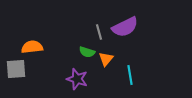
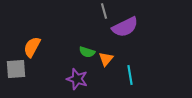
gray line: moved 5 px right, 21 px up
orange semicircle: rotated 55 degrees counterclockwise
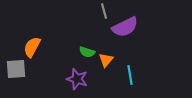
orange triangle: moved 1 px down
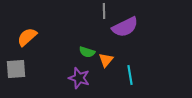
gray line: rotated 14 degrees clockwise
orange semicircle: moved 5 px left, 10 px up; rotated 20 degrees clockwise
purple star: moved 2 px right, 1 px up
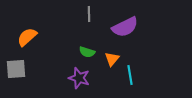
gray line: moved 15 px left, 3 px down
orange triangle: moved 6 px right, 1 px up
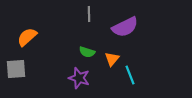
cyan line: rotated 12 degrees counterclockwise
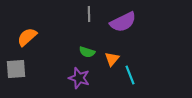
purple semicircle: moved 2 px left, 5 px up
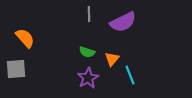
orange semicircle: moved 2 px left, 1 px down; rotated 90 degrees clockwise
purple star: moved 9 px right; rotated 25 degrees clockwise
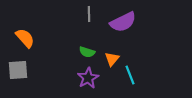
gray square: moved 2 px right, 1 px down
